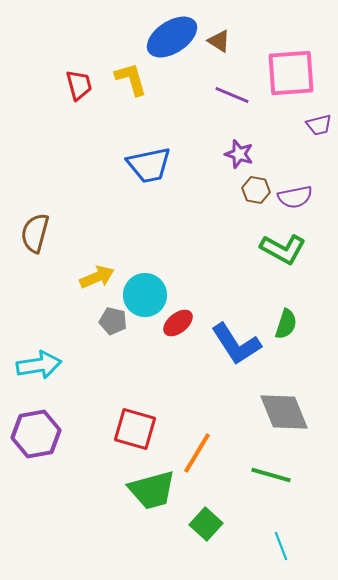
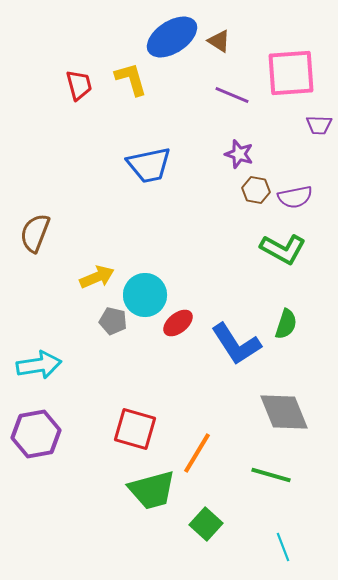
purple trapezoid: rotated 16 degrees clockwise
brown semicircle: rotated 6 degrees clockwise
cyan line: moved 2 px right, 1 px down
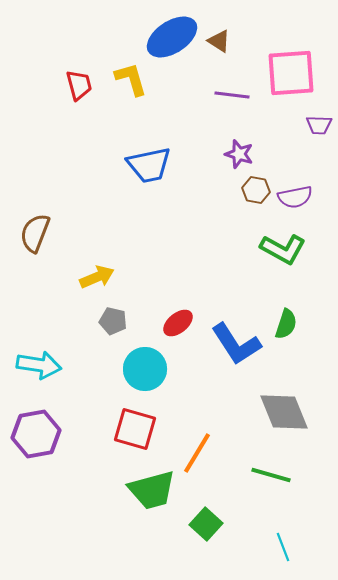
purple line: rotated 16 degrees counterclockwise
cyan circle: moved 74 px down
cyan arrow: rotated 18 degrees clockwise
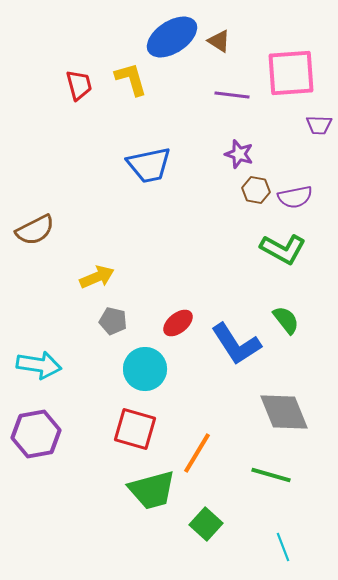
brown semicircle: moved 3 px up; rotated 138 degrees counterclockwise
green semicircle: moved 4 px up; rotated 56 degrees counterclockwise
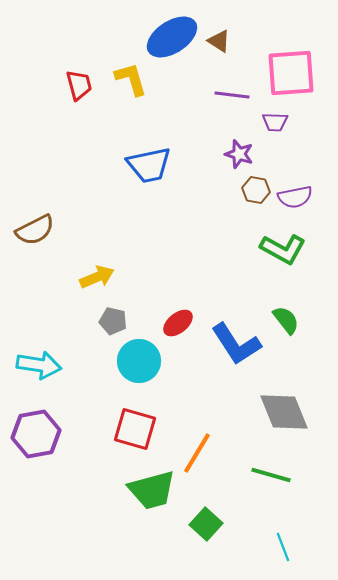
purple trapezoid: moved 44 px left, 3 px up
cyan circle: moved 6 px left, 8 px up
